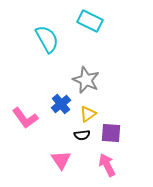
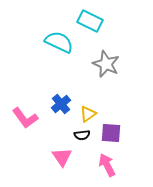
cyan semicircle: moved 12 px right, 3 px down; rotated 36 degrees counterclockwise
gray star: moved 20 px right, 16 px up
pink triangle: moved 1 px right, 3 px up
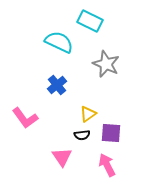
blue cross: moved 4 px left, 19 px up
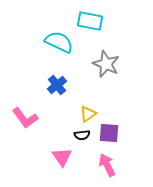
cyan rectangle: rotated 15 degrees counterclockwise
purple square: moved 2 px left
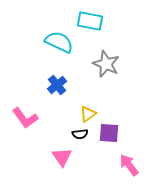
black semicircle: moved 2 px left, 1 px up
pink arrow: moved 22 px right; rotated 10 degrees counterclockwise
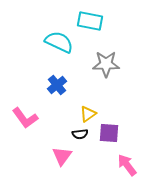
gray star: rotated 24 degrees counterclockwise
pink triangle: moved 1 px up; rotated 10 degrees clockwise
pink arrow: moved 2 px left
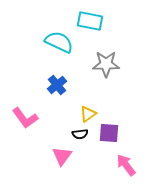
pink arrow: moved 1 px left
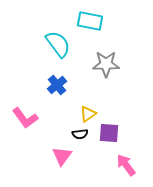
cyan semicircle: moved 1 px left, 2 px down; rotated 28 degrees clockwise
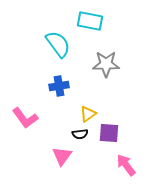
blue cross: moved 2 px right, 1 px down; rotated 30 degrees clockwise
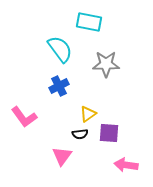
cyan rectangle: moved 1 px left, 1 px down
cyan semicircle: moved 2 px right, 5 px down
blue cross: rotated 18 degrees counterclockwise
pink L-shape: moved 1 px left, 1 px up
pink arrow: rotated 45 degrees counterclockwise
